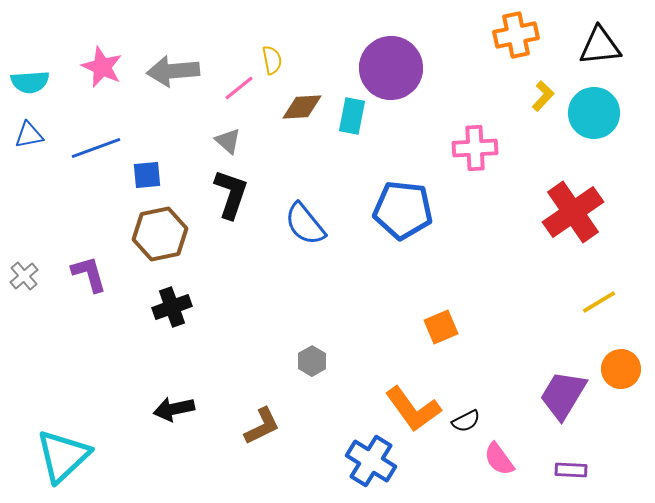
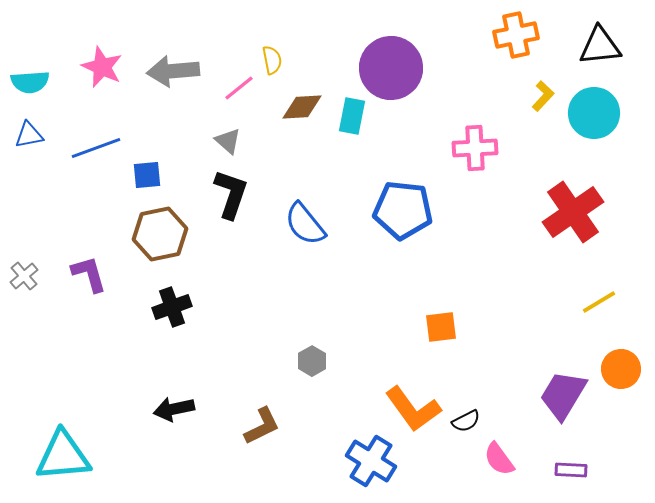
orange square: rotated 16 degrees clockwise
cyan triangle: rotated 38 degrees clockwise
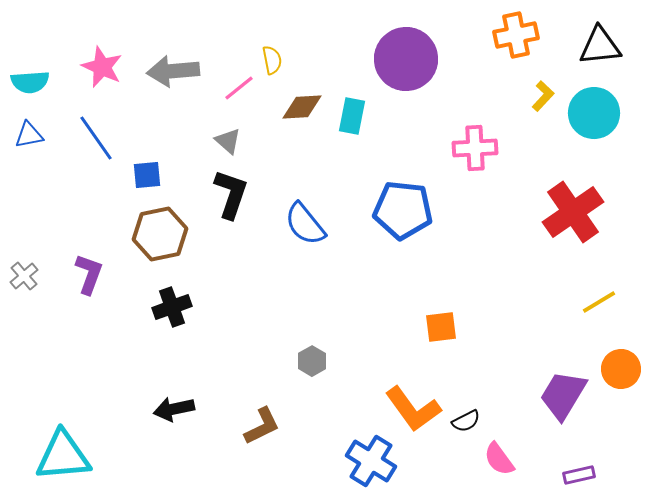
purple circle: moved 15 px right, 9 px up
blue line: moved 10 px up; rotated 75 degrees clockwise
purple L-shape: rotated 36 degrees clockwise
purple rectangle: moved 8 px right, 5 px down; rotated 16 degrees counterclockwise
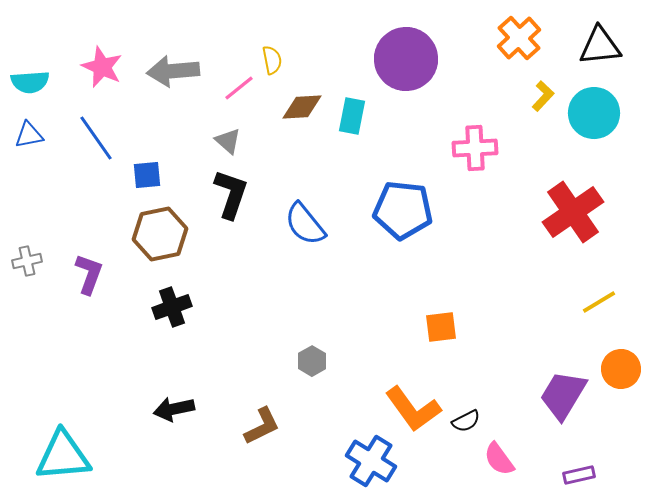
orange cross: moved 3 px right, 3 px down; rotated 30 degrees counterclockwise
gray cross: moved 3 px right, 15 px up; rotated 28 degrees clockwise
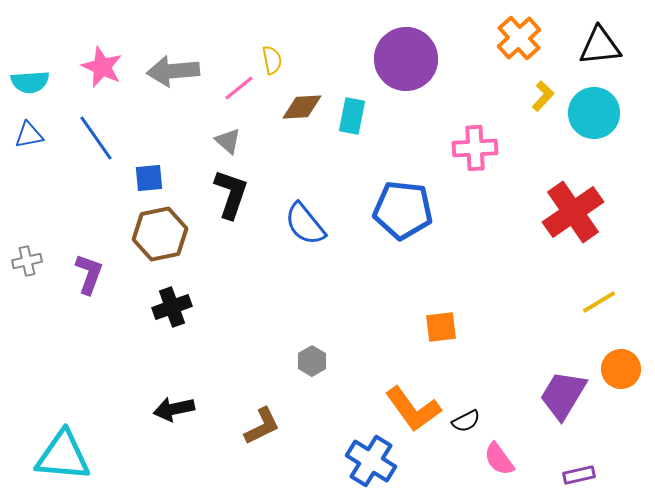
blue square: moved 2 px right, 3 px down
cyan triangle: rotated 10 degrees clockwise
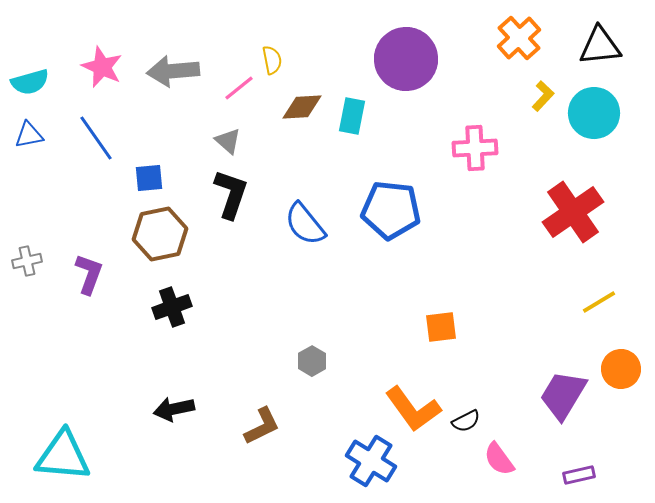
cyan semicircle: rotated 12 degrees counterclockwise
blue pentagon: moved 12 px left
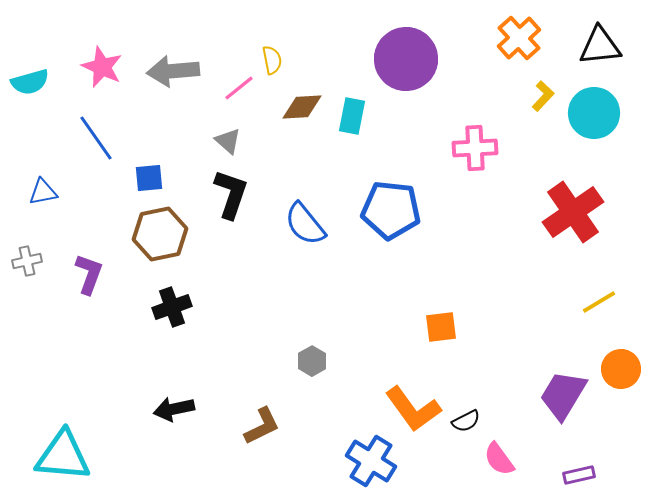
blue triangle: moved 14 px right, 57 px down
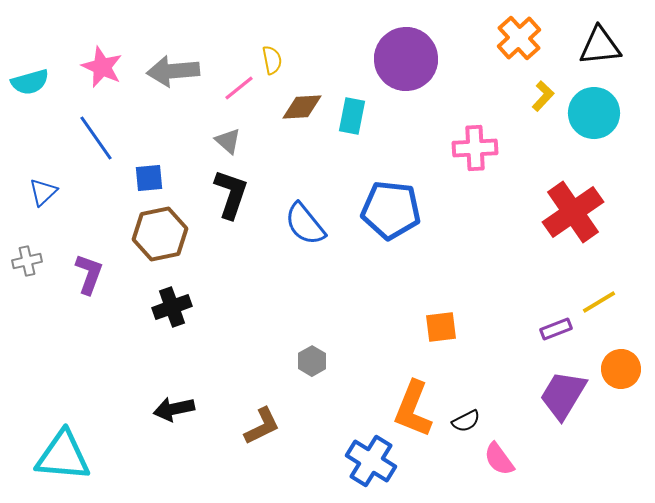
blue triangle: rotated 32 degrees counterclockwise
orange L-shape: rotated 58 degrees clockwise
purple rectangle: moved 23 px left, 146 px up; rotated 8 degrees counterclockwise
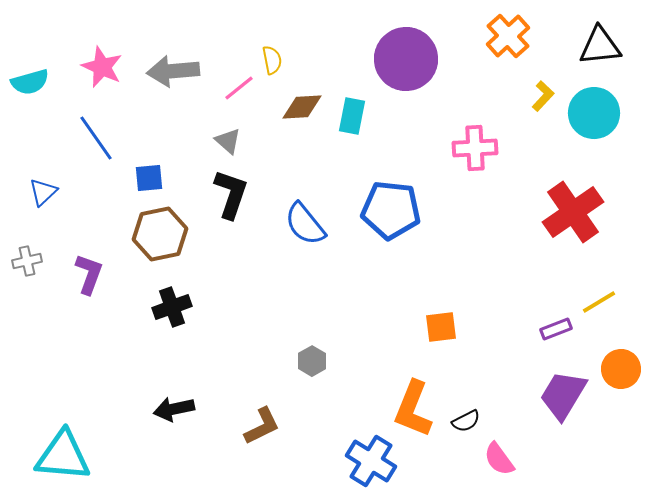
orange cross: moved 11 px left, 2 px up
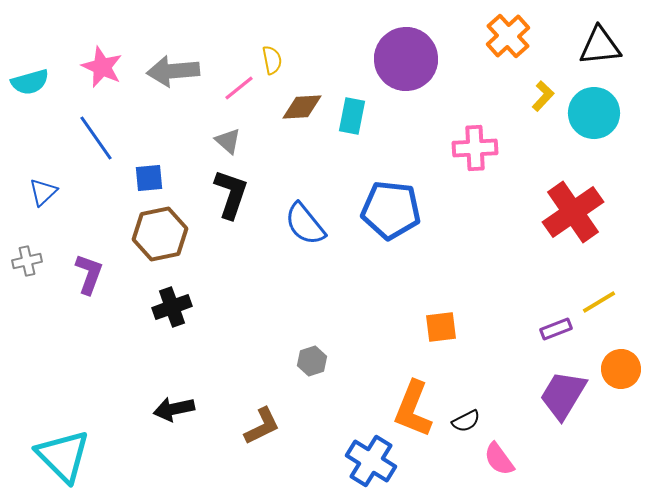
gray hexagon: rotated 12 degrees clockwise
cyan triangle: rotated 40 degrees clockwise
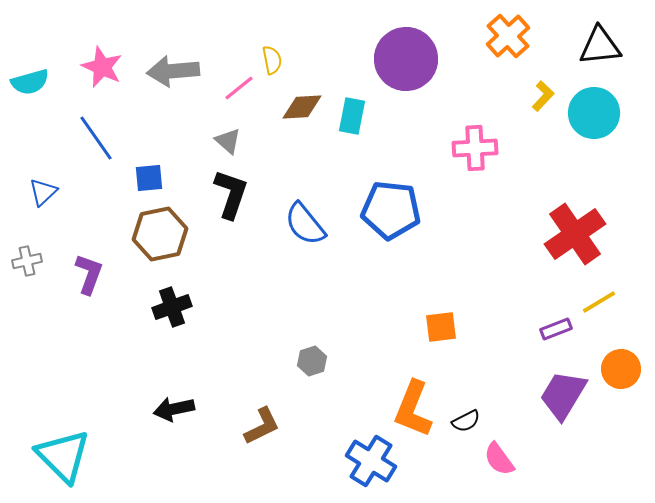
red cross: moved 2 px right, 22 px down
